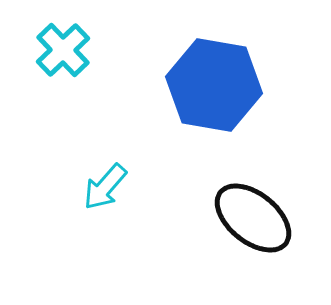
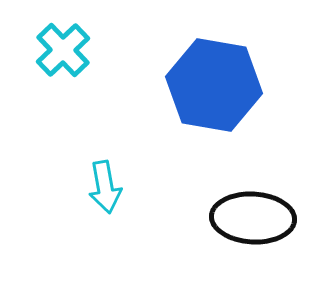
cyan arrow: rotated 51 degrees counterclockwise
black ellipse: rotated 36 degrees counterclockwise
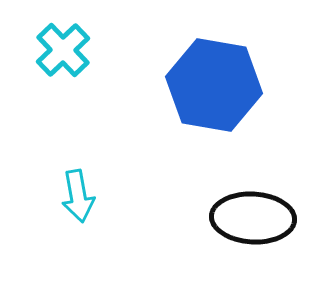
cyan arrow: moved 27 px left, 9 px down
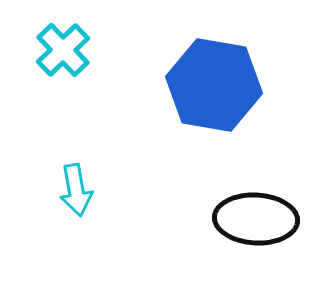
cyan arrow: moved 2 px left, 6 px up
black ellipse: moved 3 px right, 1 px down
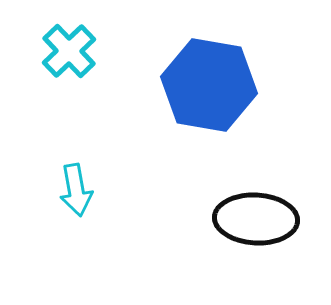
cyan cross: moved 6 px right, 1 px down
blue hexagon: moved 5 px left
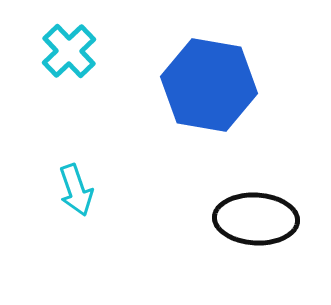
cyan arrow: rotated 9 degrees counterclockwise
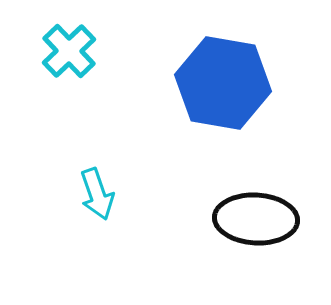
blue hexagon: moved 14 px right, 2 px up
cyan arrow: moved 21 px right, 4 px down
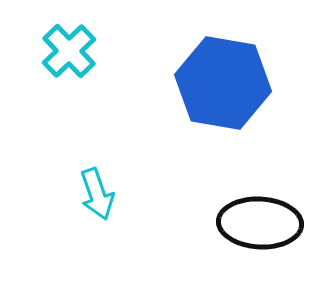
black ellipse: moved 4 px right, 4 px down
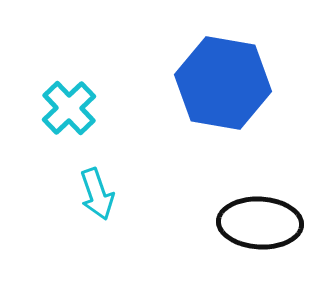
cyan cross: moved 57 px down
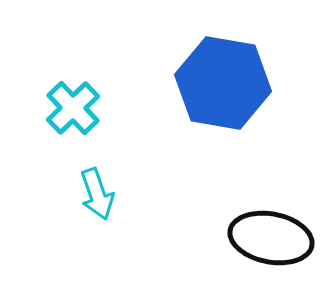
cyan cross: moved 4 px right
black ellipse: moved 11 px right, 15 px down; rotated 8 degrees clockwise
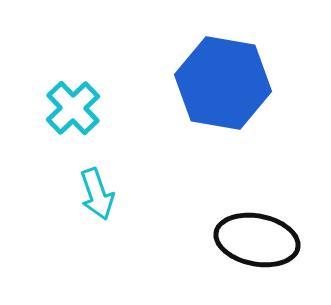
black ellipse: moved 14 px left, 2 px down
